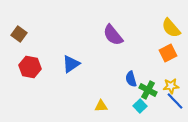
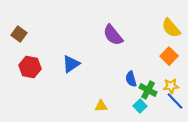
orange square: moved 1 px right, 3 px down; rotated 18 degrees counterclockwise
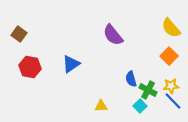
blue line: moved 2 px left
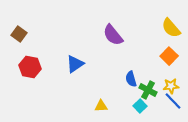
blue triangle: moved 4 px right
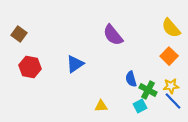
cyan square: rotated 16 degrees clockwise
